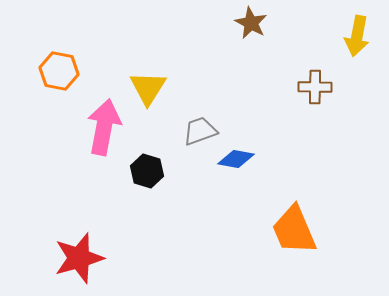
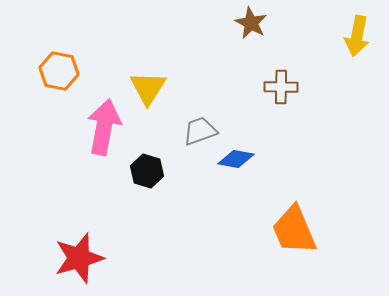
brown cross: moved 34 px left
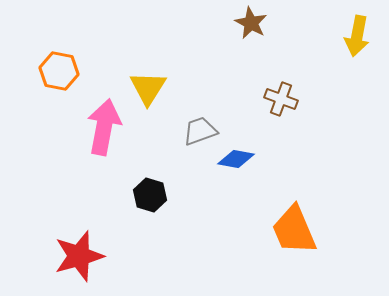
brown cross: moved 12 px down; rotated 20 degrees clockwise
black hexagon: moved 3 px right, 24 px down
red star: moved 2 px up
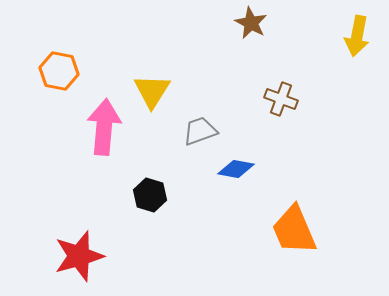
yellow triangle: moved 4 px right, 3 px down
pink arrow: rotated 6 degrees counterclockwise
blue diamond: moved 10 px down
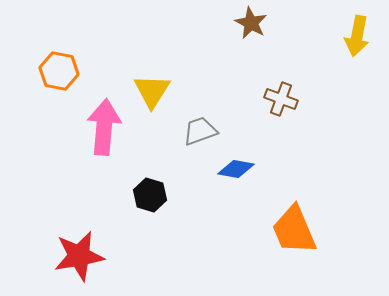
red star: rotated 6 degrees clockwise
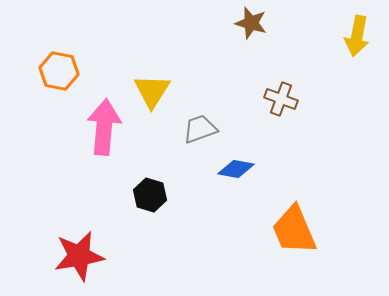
brown star: rotated 12 degrees counterclockwise
gray trapezoid: moved 2 px up
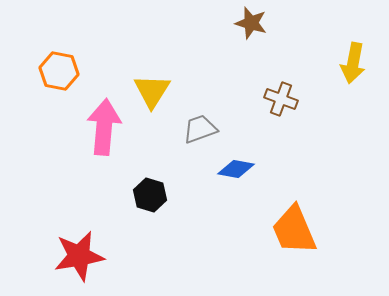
yellow arrow: moved 4 px left, 27 px down
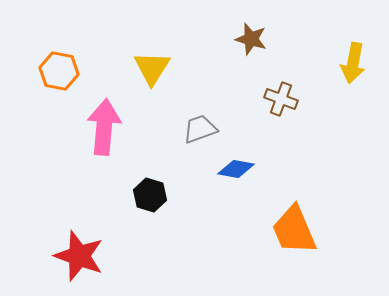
brown star: moved 16 px down
yellow triangle: moved 23 px up
red star: rotated 30 degrees clockwise
